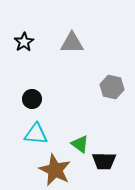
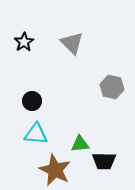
gray triangle: rotated 45 degrees clockwise
black circle: moved 2 px down
green triangle: rotated 42 degrees counterclockwise
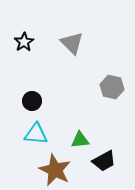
green triangle: moved 4 px up
black trapezoid: rotated 30 degrees counterclockwise
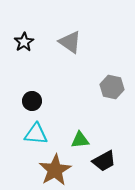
gray triangle: moved 2 px left, 1 px up; rotated 10 degrees counterclockwise
brown star: rotated 16 degrees clockwise
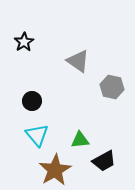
gray triangle: moved 8 px right, 19 px down
cyan triangle: moved 1 px right, 1 px down; rotated 45 degrees clockwise
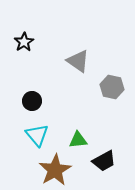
green triangle: moved 2 px left
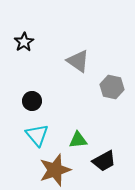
brown star: rotated 12 degrees clockwise
